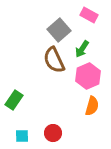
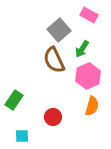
red circle: moved 16 px up
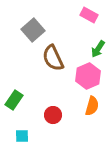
gray square: moved 26 px left
green arrow: moved 16 px right
brown semicircle: moved 1 px left, 2 px up
red circle: moved 2 px up
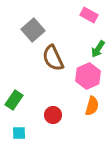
cyan square: moved 3 px left, 3 px up
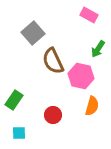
gray square: moved 3 px down
brown semicircle: moved 3 px down
pink hexagon: moved 7 px left; rotated 25 degrees counterclockwise
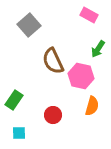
gray square: moved 4 px left, 8 px up
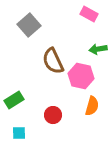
pink rectangle: moved 1 px up
green arrow: rotated 48 degrees clockwise
green rectangle: rotated 24 degrees clockwise
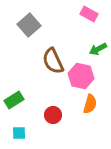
green arrow: rotated 18 degrees counterclockwise
orange semicircle: moved 2 px left, 2 px up
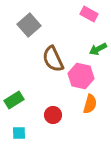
brown semicircle: moved 2 px up
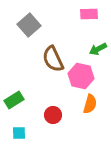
pink rectangle: rotated 30 degrees counterclockwise
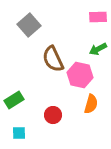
pink rectangle: moved 9 px right, 3 px down
pink hexagon: moved 1 px left, 1 px up
orange semicircle: moved 1 px right
